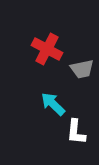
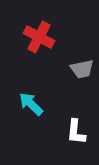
red cross: moved 8 px left, 12 px up
cyan arrow: moved 22 px left
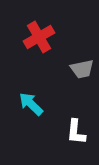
red cross: rotated 32 degrees clockwise
